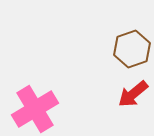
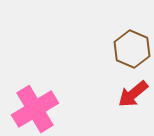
brown hexagon: rotated 18 degrees counterclockwise
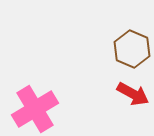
red arrow: rotated 112 degrees counterclockwise
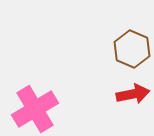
red arrow: rotated 40 degrees counterclockwise
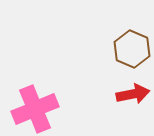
pink cross: rotated 9 degrees clockwise
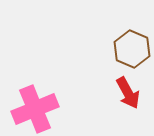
red arrow: moved 5 px left, 1 px up; rotated 72 degrees clockwise
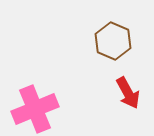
brown hexagon: moved 19 px left, 8 px up
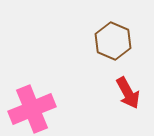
pink cross: moved 3 px left
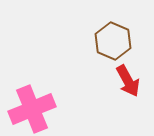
red arrow: moved 12 px up
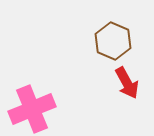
red arrow: moved 1 px left, 2 px down
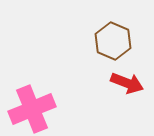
red arrow: rotated 40 degrees counterclockwise
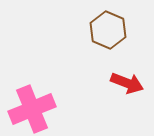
brown hexagon: moved 5 px left, 11 px up
